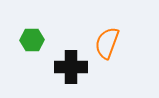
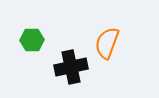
black cross: rotated 12 degrees counterclockwise
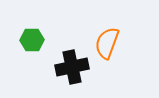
black cross: moved 1 px right
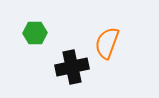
green hexagon: moved 3 px right, 7 px up
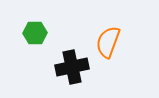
orange semicircle: moved 1 px right, 1 px up
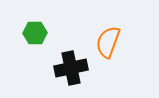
black cross: moved 1 px left, 1 px down
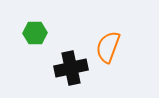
orange semicircle: moved 5 px down
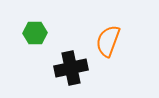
orange semicircle: moved 6 px up
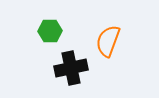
green hexagon: moved 15 px right, 2 px up
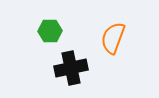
orange semicircle: moved 5 px right, 3 px up
